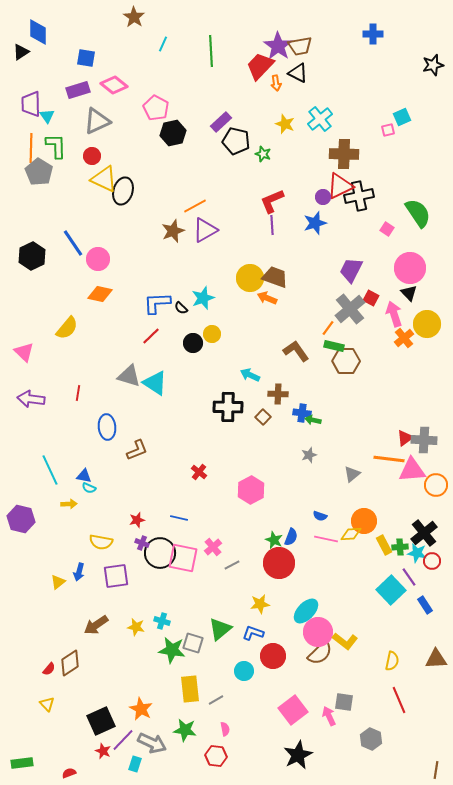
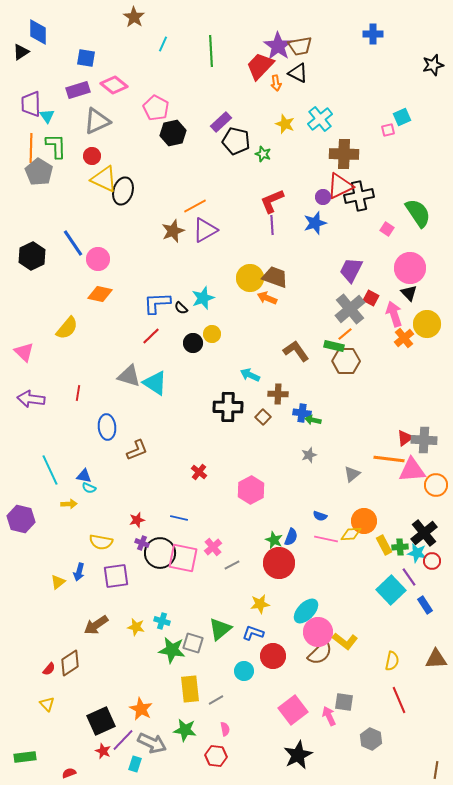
orange line at (328, 328): moved 17 px right, 6 px down; rotated 14 degrees clockwise
green rectangle at (22, 763): moved 3 px right, 6 px up
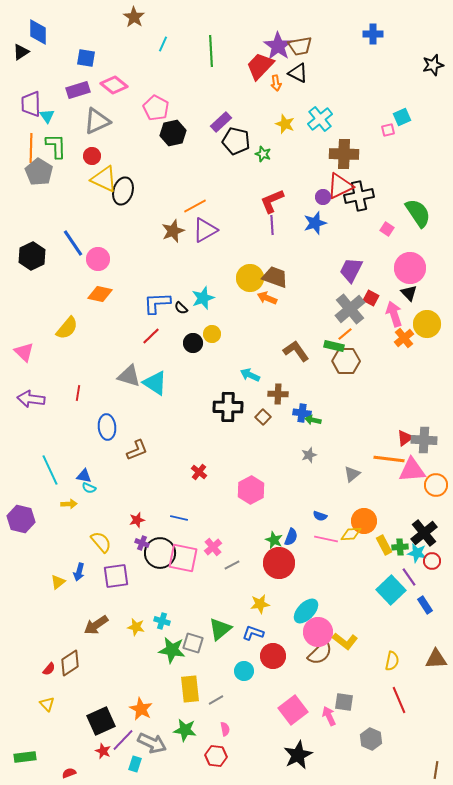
yellow semicircle at (101, 542): rotated 140 degrees counterclockwise
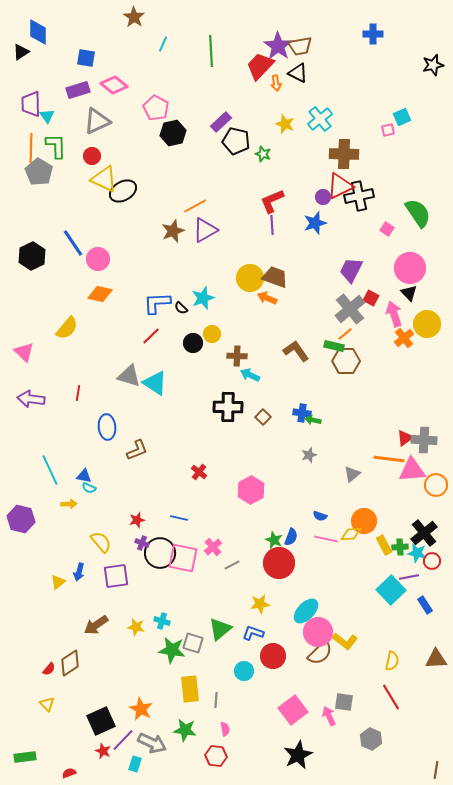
black ellipse at (123, 191): rotated 44 degrees clockwise
brown cross at (278, 394): moved 41 px left, 38 px up
purple line at (409, 577): rotated 66 degrees counterclockwise
gray line at (216, 700): rotated 56 degrees counterclockwise
red line at (399, 700): moved 8 px left, 3 px up; rotated 8 degrees counterclockwise
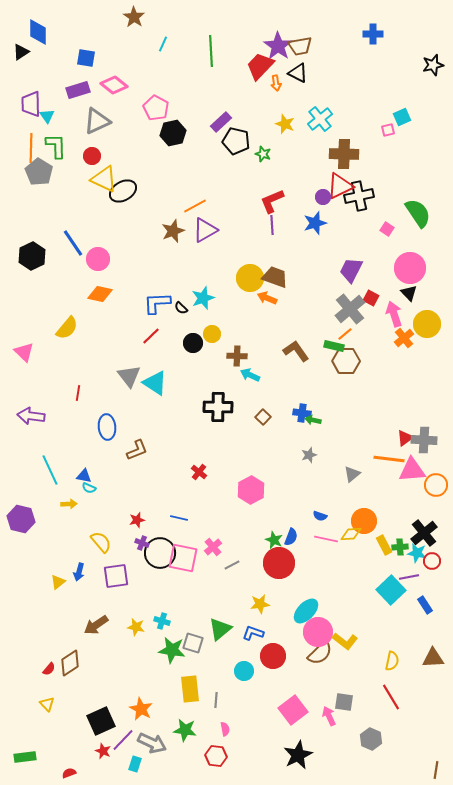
gray triangle at (129, 376): rotated 35 degrees clockwise
purple arrow at (31, 399): moved 17 px down
black cross at (228, 407): moved 10 px left
brown triangle at (436, 659): moved 3 px left, 1 px up
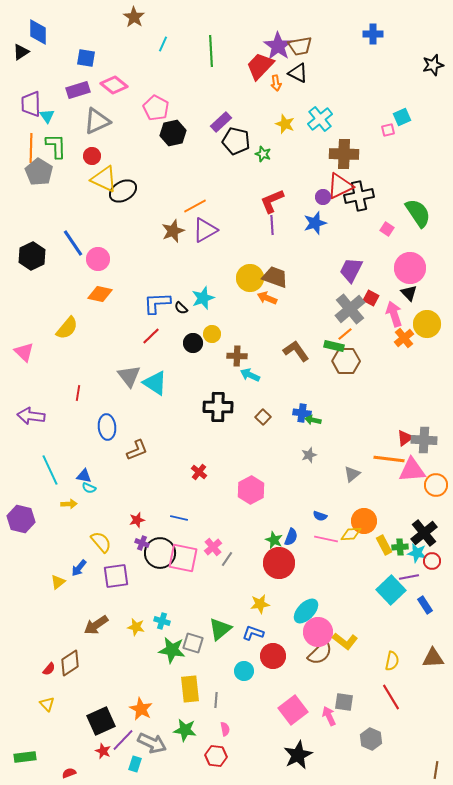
gray line at (232, 565): moved 5 px left, 6 px up; rotated 28 degrees counterclockwise
blue arrow at (79, 572): moved 4 px up; rotated 24 degrees clockwise
